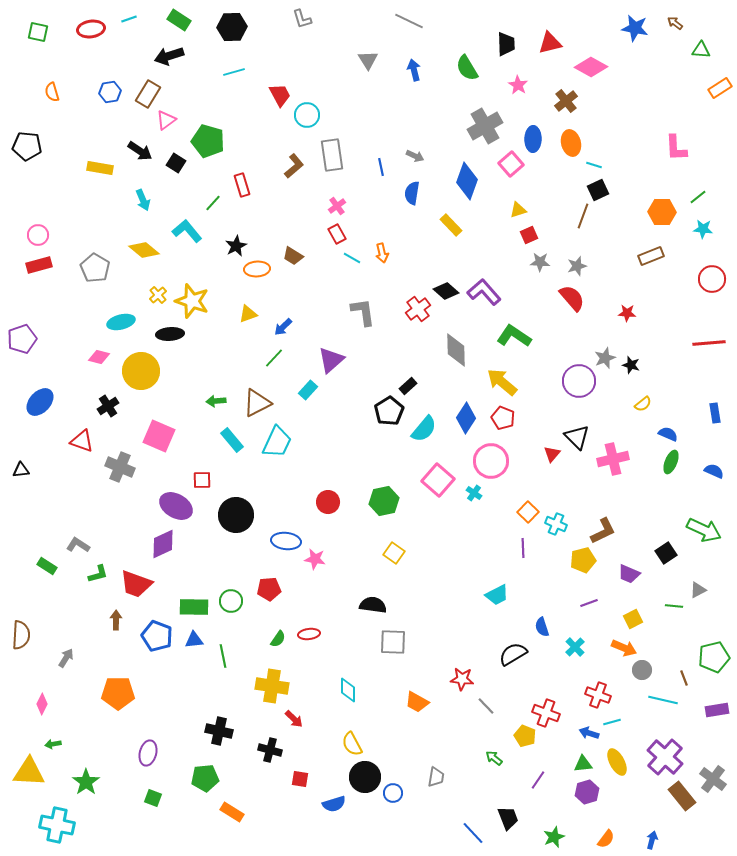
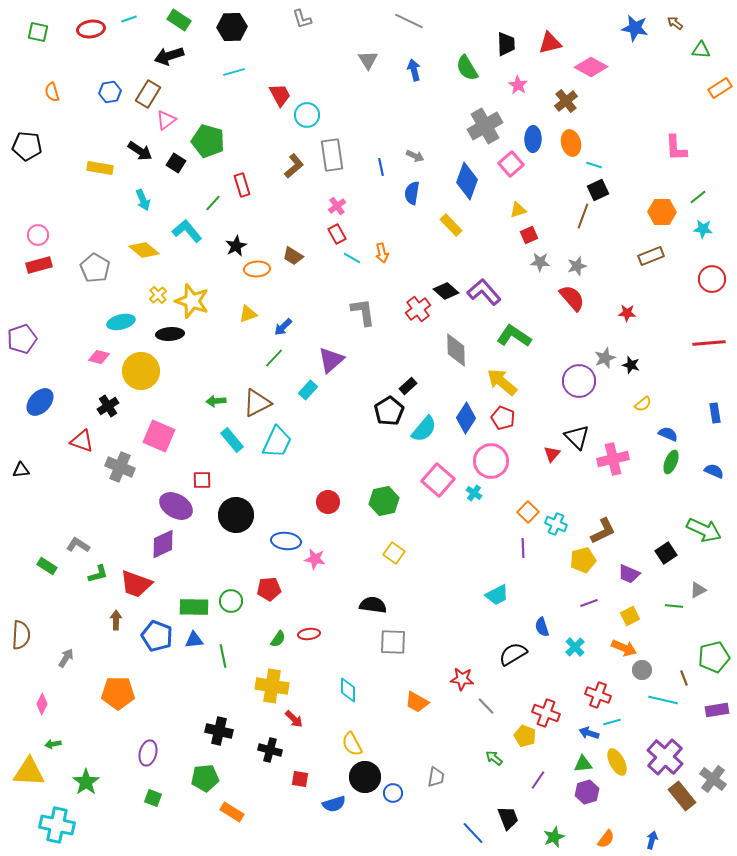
yellow square at (633, 619): moved 3 px left, 3 px up
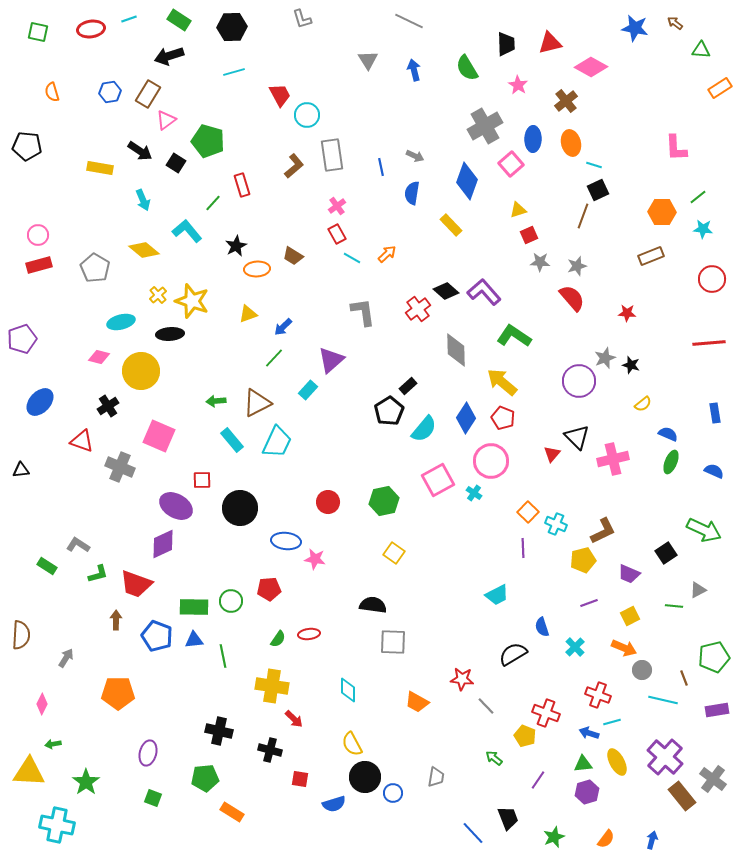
orange arrow at (382, 253): moved 5 px right, 1 px down; rotated 120 degrees counterclockwise
pink square at (438, 480): rotated 20 degrees clockwise
black circle at (236, 515): moved 4 px right, 7 px up
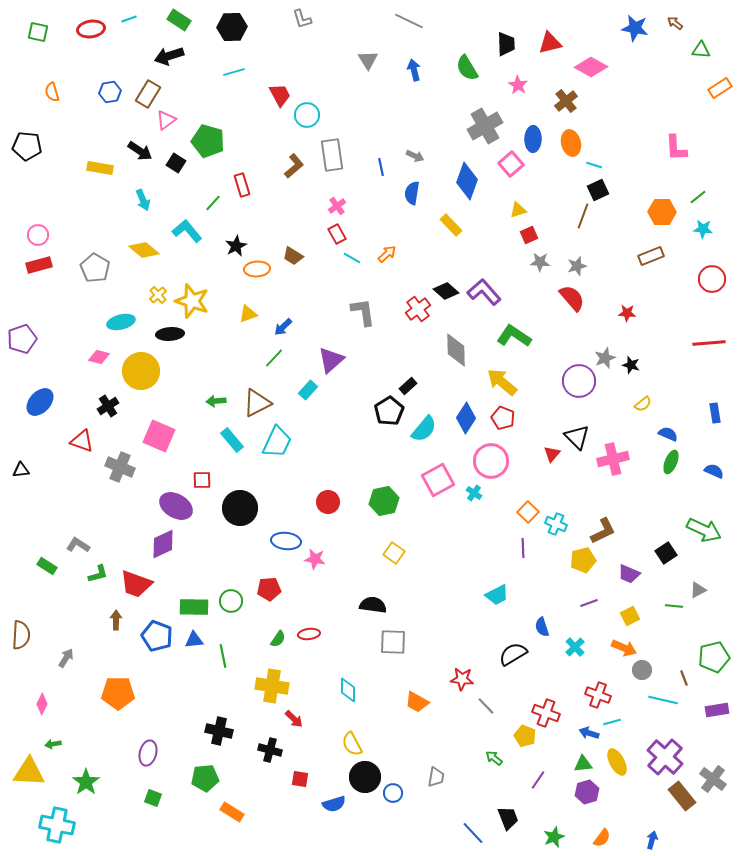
orange semicircle at (606, 839): moved 4 px left, 1 px up
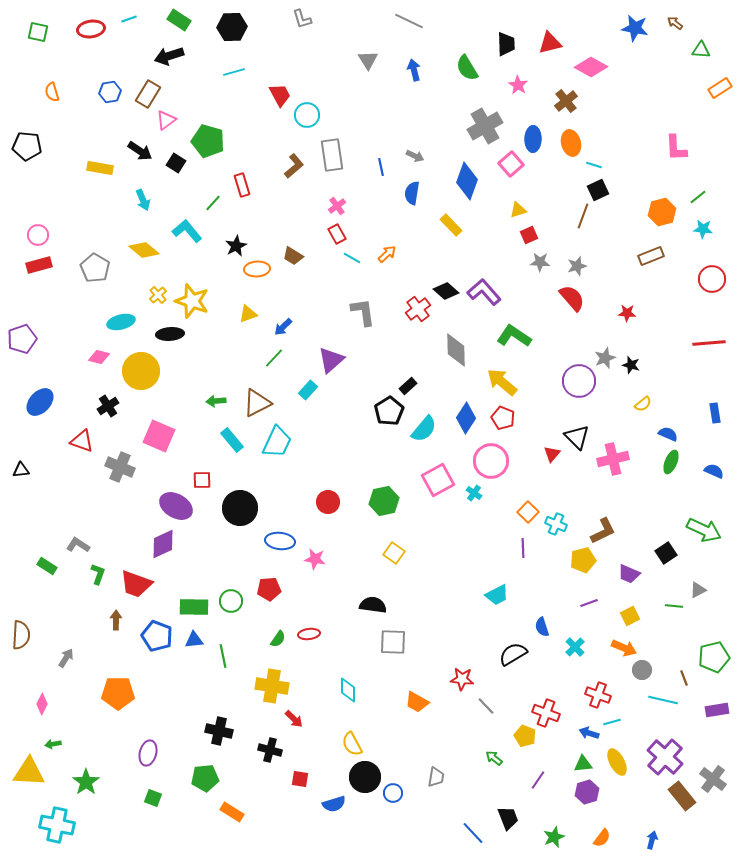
orange hexagon at (662, 212): rotated 16 degrees counterclockwise
blue ellipse at (286, 541): moved 6 px left
green L-shape at (98, 574): rotated 55 degrees counterclockwise
